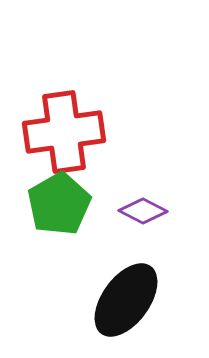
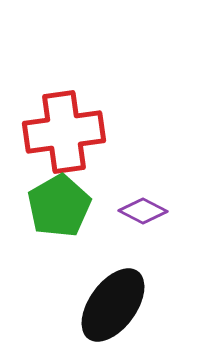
green pentagon: moved 2 px down
black ellipse: moved 13 px left, 5 px down
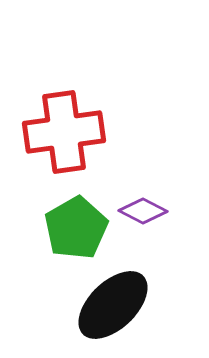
green pentagon: moved 17 px right, 22 px down
black ellipse: rotated 10 degrees clockwise
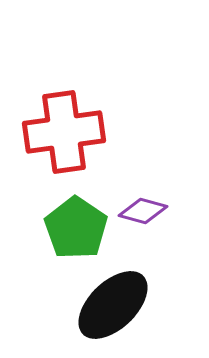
purple diamond: rotated 12 degrees counterclockwise
green pentagon: rotated 8 degrees counterclockwise
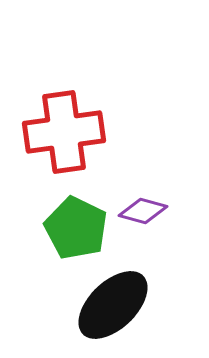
green pentagon: rotated 8 degrees counterclockwise
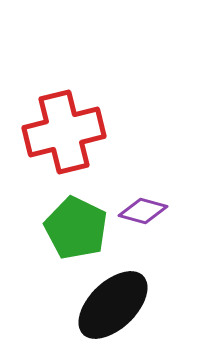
red cross: rotated 6 degrees counterclockwise
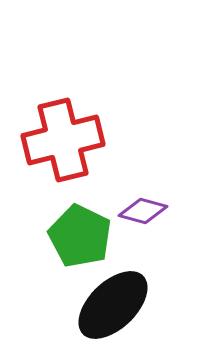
red cross: moved 1 px left, 8 px down
green pentagon: moved 4 px right, 8 px down
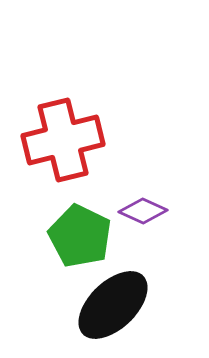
purple diamond: rotated 9 degrees clockwise
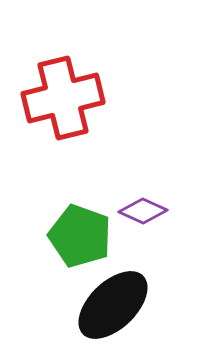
red cross: moved 42 px up
green pentagon: rotated 6 degrees counterclockwise
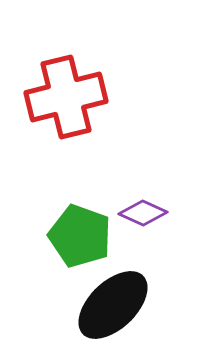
red cross: moved 3 px right, 1 px up
purple diamond: moved 2 px down
